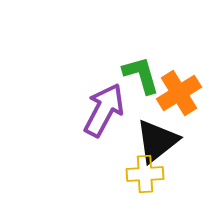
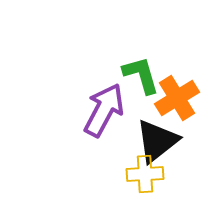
orange cross: moved 2 px left, 5 px down
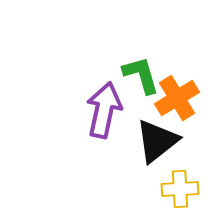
purple arrow: rotated 16 degrees counterclockwise
yellow cross: moved 35 px right, 15 px down
